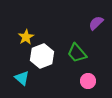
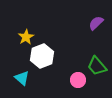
green trapezoid: moved 20 px right, 13 px down
pink circle: moved 10 px left, 1 px up
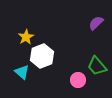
cyan triangle: moved 6 px up
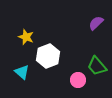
yellow star: rotated 21 degrees counterclockwise
white hexagon: moved 6 px right
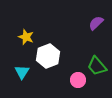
cyan triangle: rotated 21 degrees clockwise
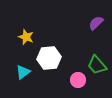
white hexagon: moved 1 px right, 2 px down; rotated 15 degrees clockwise
green trapezoid: moved 1 px up
cyan triangle: moved 1 px right; rotated 21 degrees clockwise
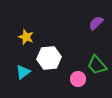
pink circle: moved 1 px up
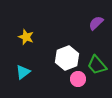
white hexagon: moved 18 px right; rotated 15 degrees counterclockwise
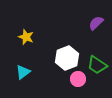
green trapezoid: rotated 15 degrees counterclockwise
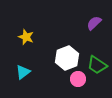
purple semicircle: moved 2 px left
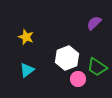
green trapezoid: moved 2 px down
cyan triangle: moved 4 px right, 2 px up
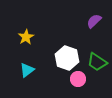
purple semicircle: moved 2 px up
yellow star: rotated 21 degrees clockwise
white hexagon: rotated 20 degrees counterclockwise
green trapezoid: moved 5 px up
